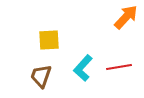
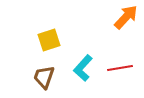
yellow square: rotated 15 degrees counterclockwise
red line: moved 1 px right, 1 px down
brown trapezoid: moved 3 px right, 1 px down
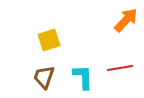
orange arrow: moved 3 px down
cyan L-shape: moved 9 px down; rotated 136 degrees clockwise
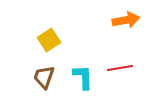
orange arrow: rotated 36 degrees clockwise
yellow square: rotated 15 degrees counterclockwise
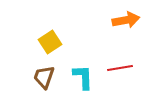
yellow square: moved 1 px right, 2 px down
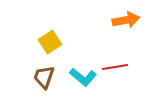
red line: moved 5 px left, 1 px up
cyan L-shape: rotated 132 degrees clockwise
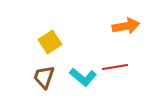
orange arrow: moved 6 px down
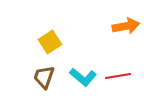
red line: moved 3 px right, 9 px down
